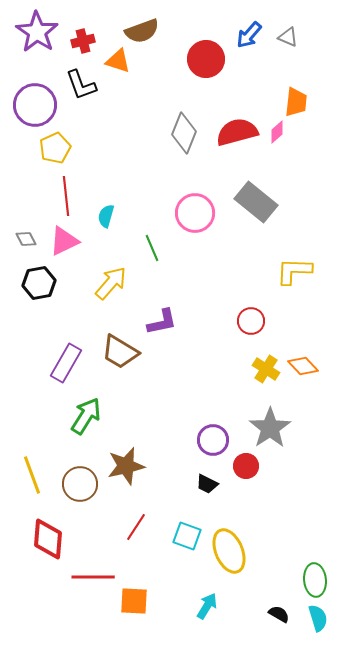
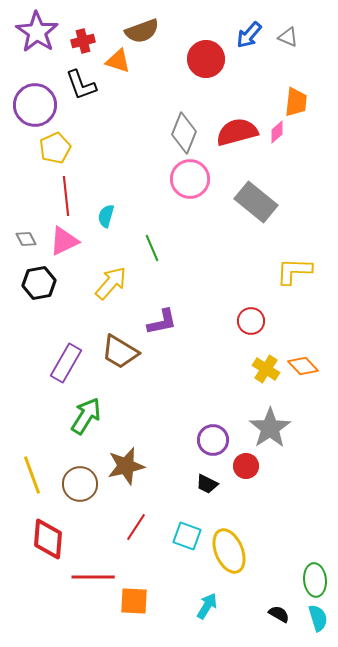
pink circle at (195, 213): moved 5 px left, 34 px up
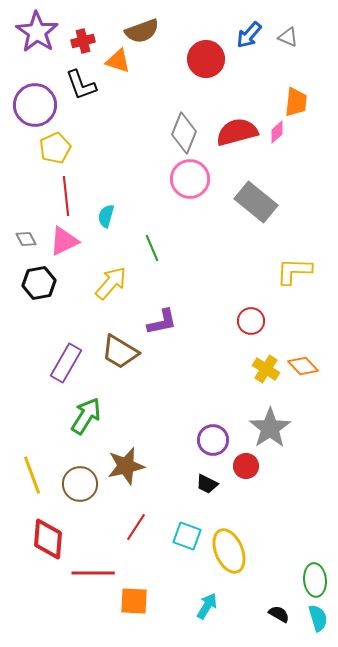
red line at (93, 577): moved 4 px up
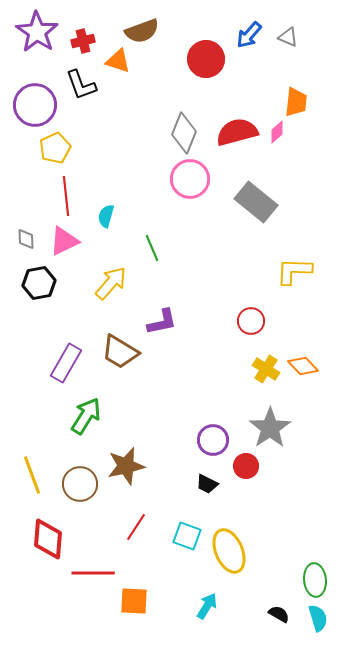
gray diamond at (26, 239): rotated 25 degrees clockwise
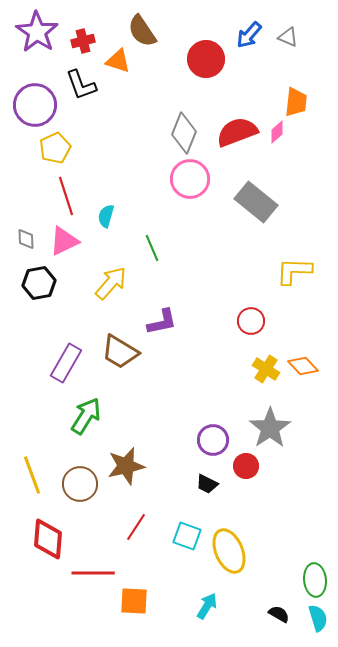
brown semicircle at (142, 31): rotated 76 degrees clockwise
red semicircle at (237, 132): rotated 6 degrees counterclockwise
red line at (66, 196): rotated 12 degrees counterclockwise
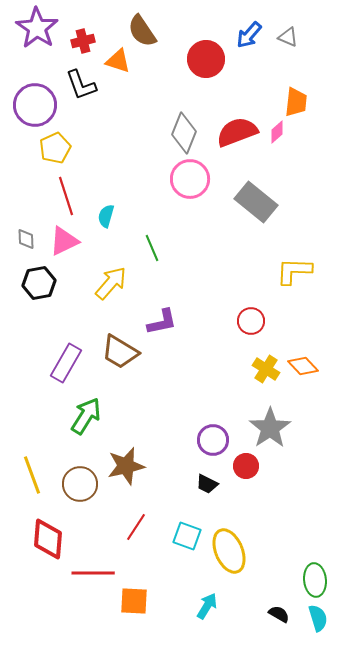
purple star at (37, 32): moved 4 px up
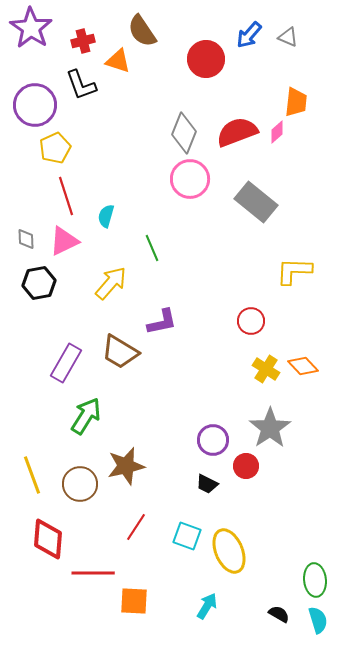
purple star at (37, 28): moved 6 px left
cyan semicircle at (318, 618): moved 2 px down
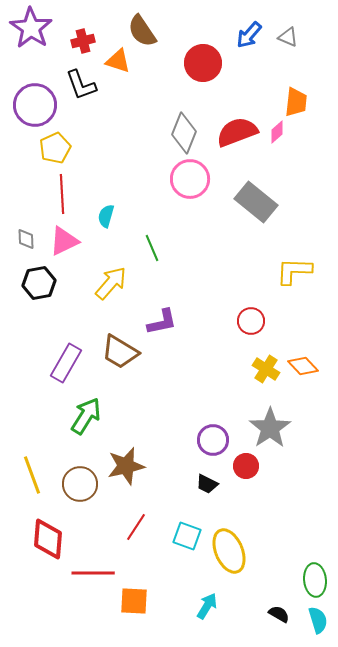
red circle at (206, 59): moved 3 px left, 4 px down
red line at (66, 196): moved 4 px left, 2 px up; rotated 15 degrees clockwise
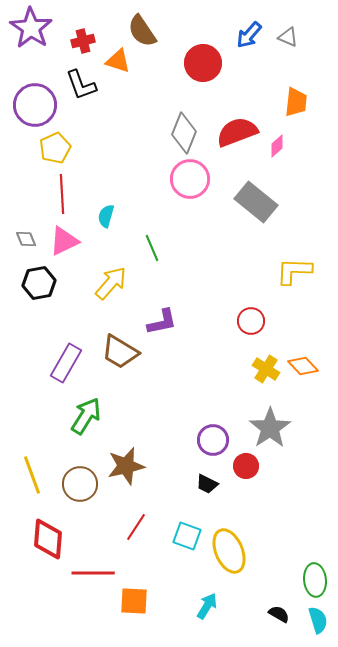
pink diamond at (277, 132): moved 14 px down
gray diamond at (26, 239): rotated 20 degrees counterclockwise
